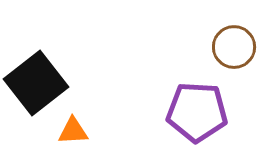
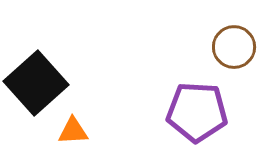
black square: rotated 4 degrees counterclockwise
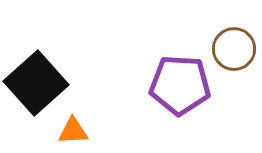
brown circle: moved 2 px down
purple pentagon: moved 17 px left, 27 px up
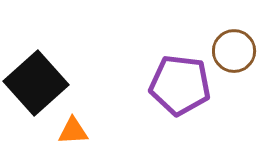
brown circle: moved 2 px down
purple pentagon: rotated 4 degrees clockwise
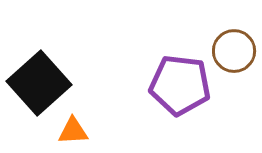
black square: moved 3 px right
